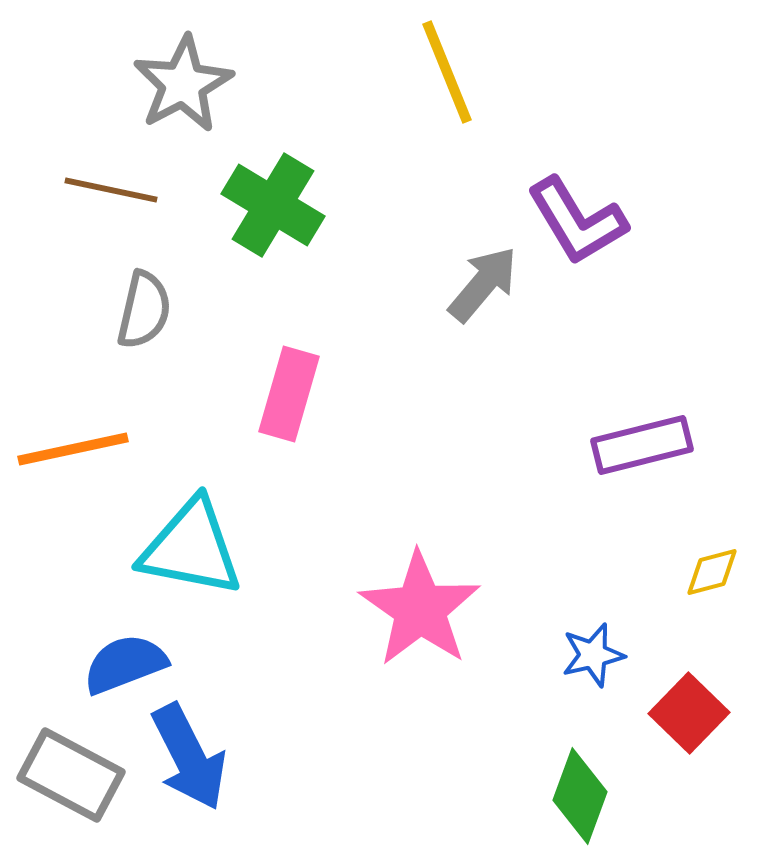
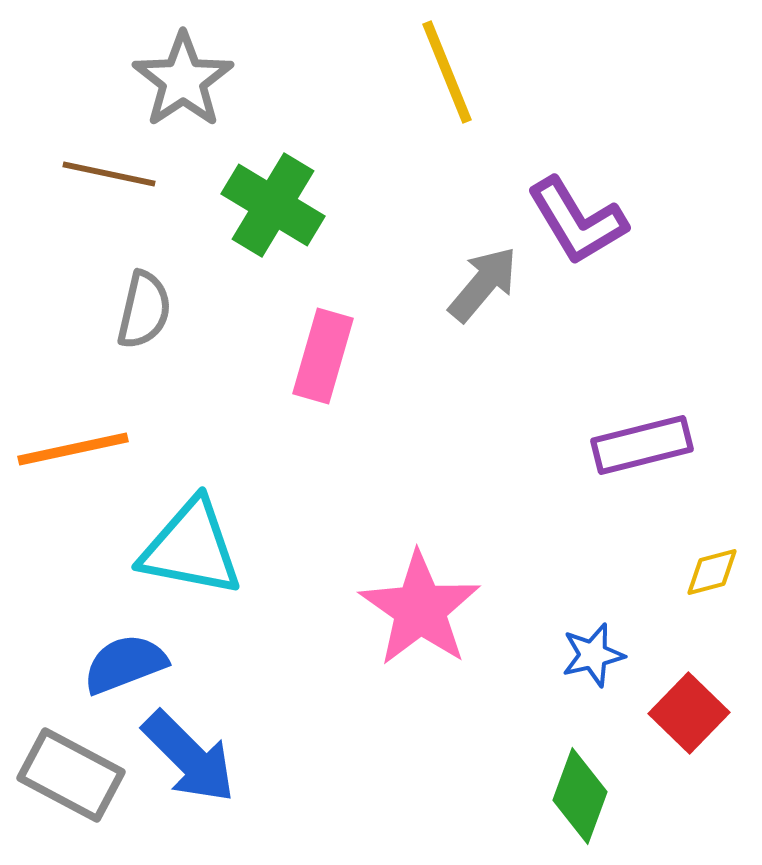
gray star: moved 4 px up; rotated 6 degrees counterclockwise
brown line: moved 2 px left, 16 px up
pink rectangle: moved 34 px right, 38 px up
blue arrow: rotated 18 degrees counterclockwise
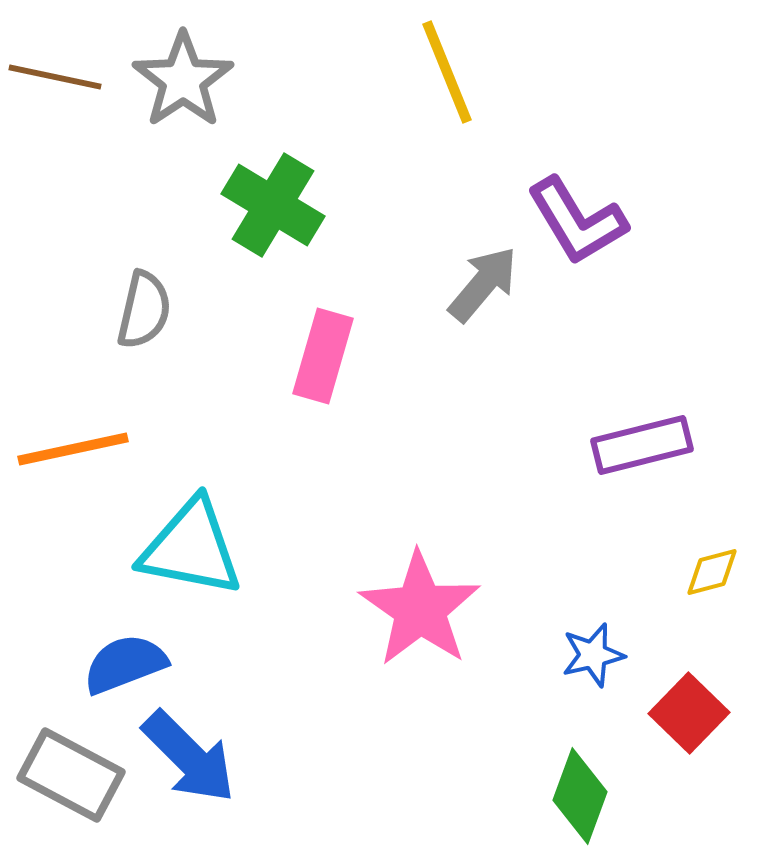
brown line: moved 54 px left, 97 px up
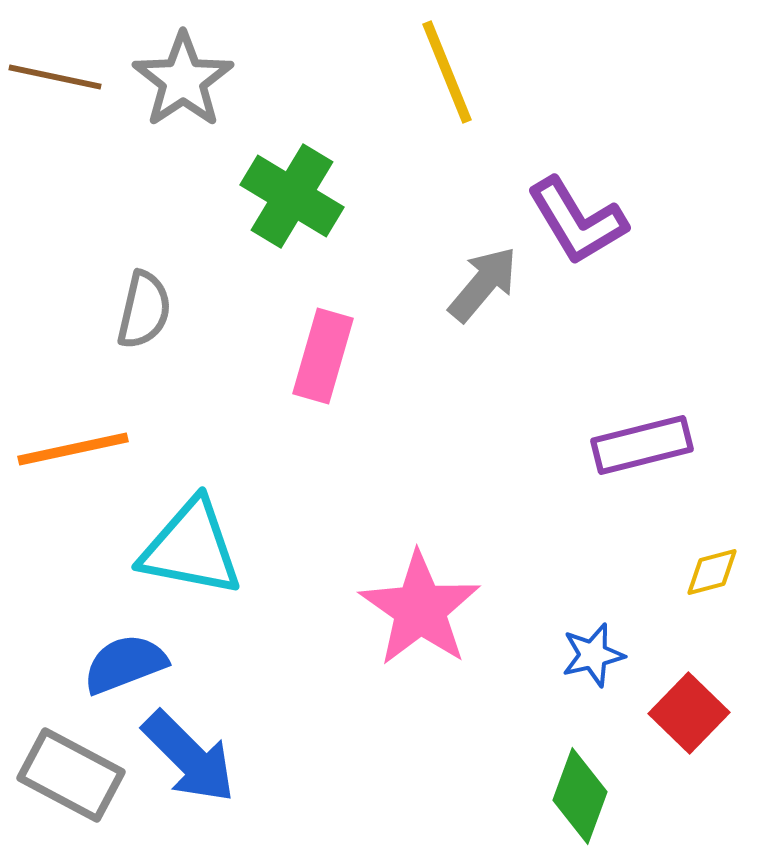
green cross: moved 19 px right, 9 px up
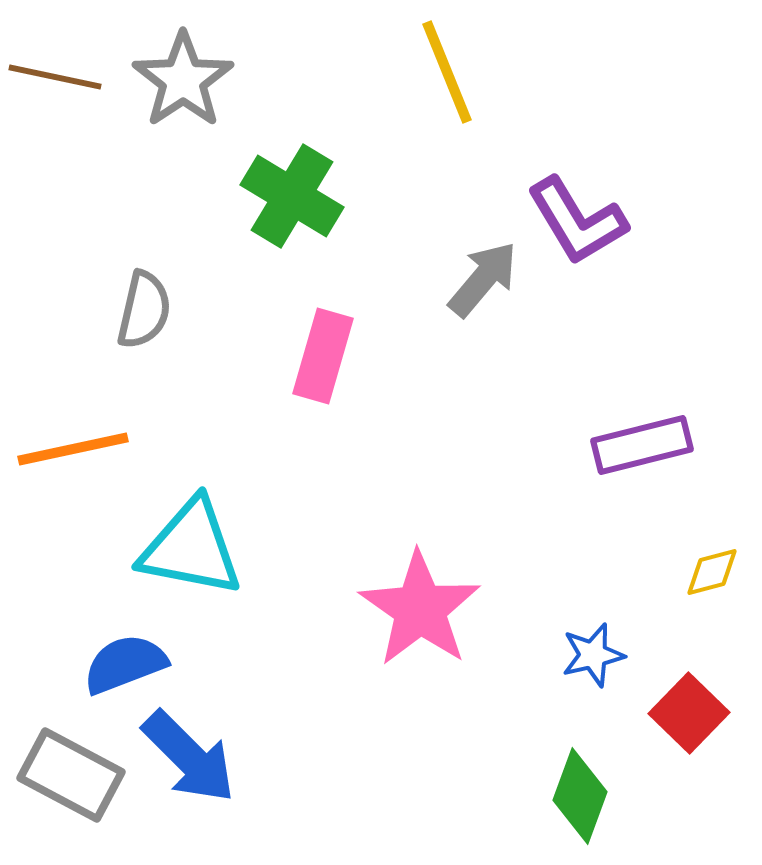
gray arrow: moved 5 px up
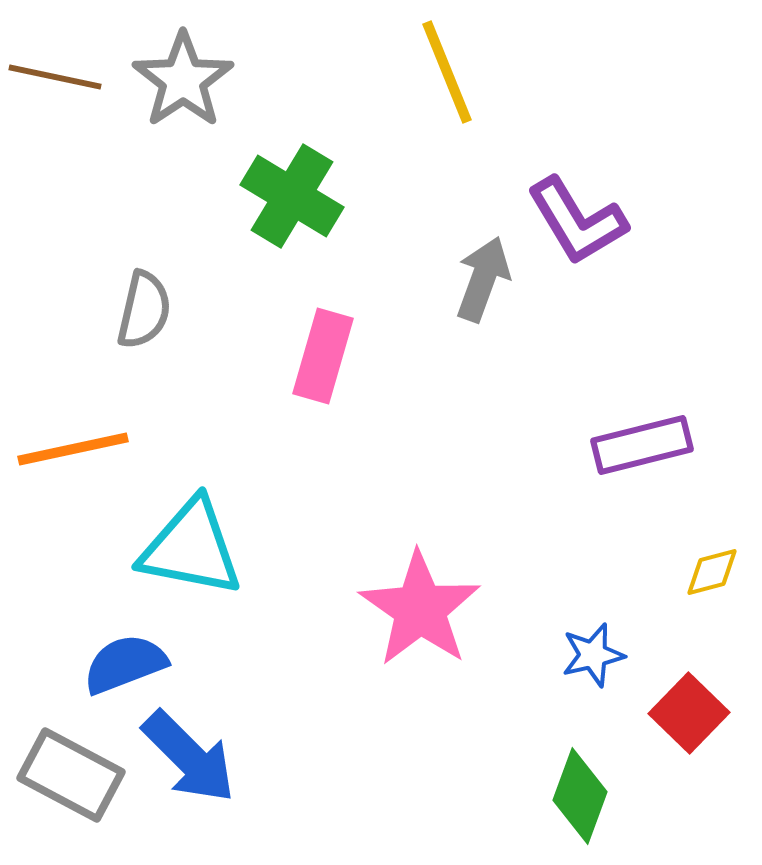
gray arrow: rotated 20 degrees counterclockwise
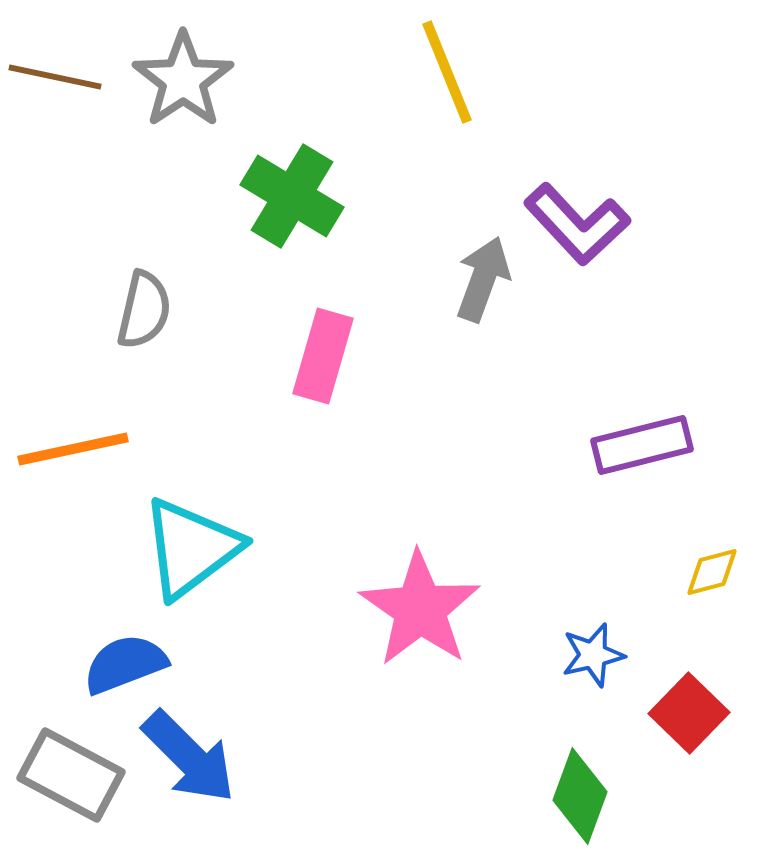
purple L-shape: moved 3 px down; rotated 12 degrees counterclockwise
cyan triangle: rotated 48 degrees counterclockwise
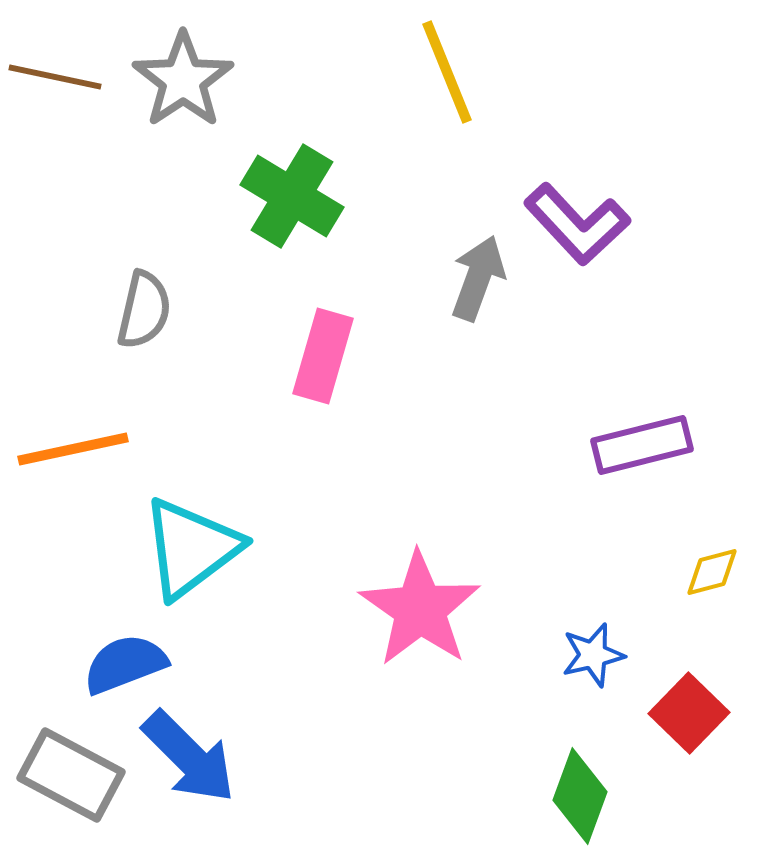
gray arrow: moved 5 px left, 1 px up
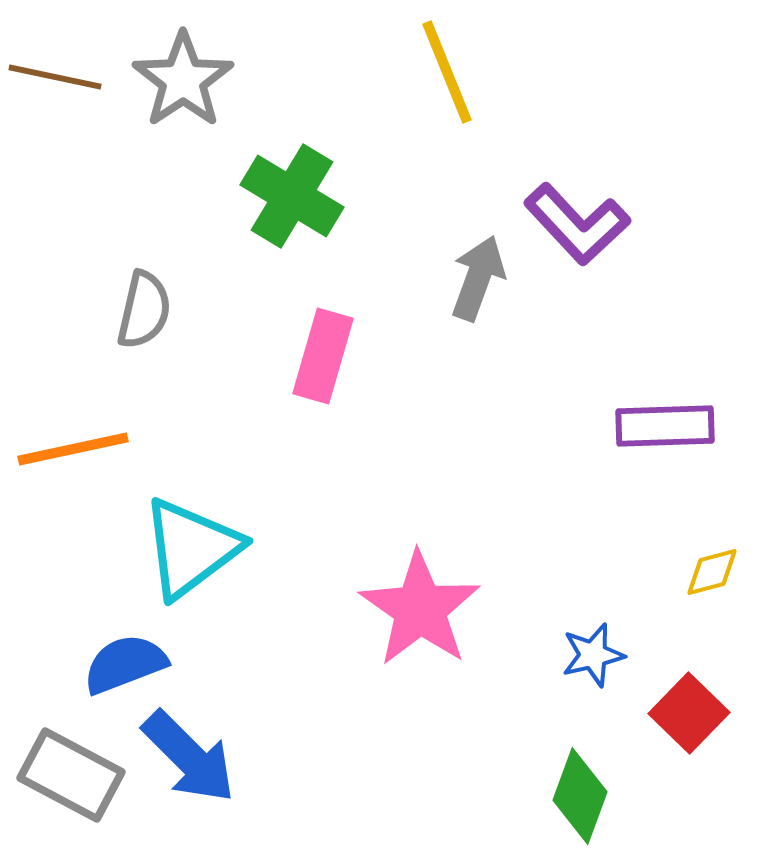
purple rectangle: moved 23 px right, 19 px up; rotated 12 degrees clockwise
